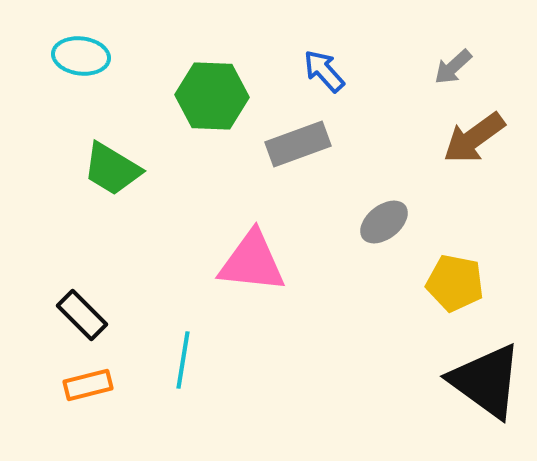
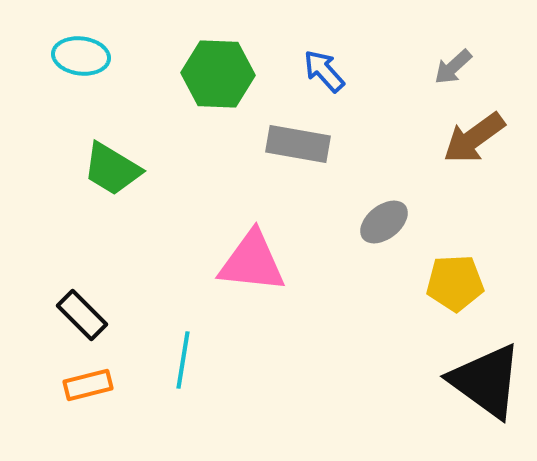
green hexagon: moved 6 px right, 22 px up
gray rectangle: rotated 30 degrees clockwise
yellow pentagon: rotated 14 degrees counterclockwise
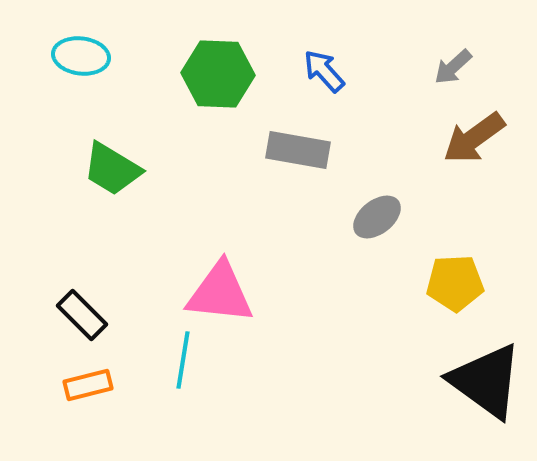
gray rectangle: moved 6 px down
gray ellipse: moved 7 px left, 5 px up
pink triangle: moved 32 px left, 31 px down
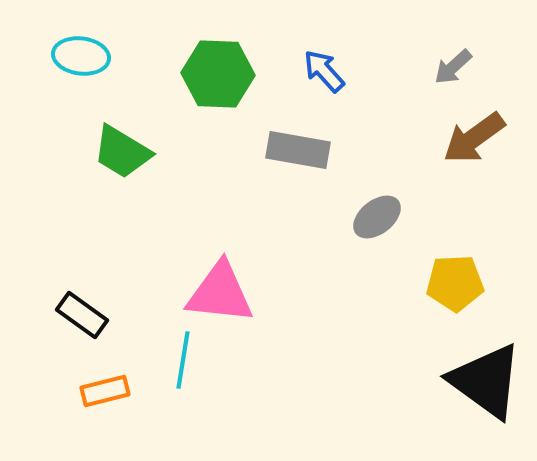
green trapezoid: moved 10 px right, 17 px up
black rectangle: rotated 9 degrees counterclockwise
orange rectangle: moved 17 px right, 6 px down
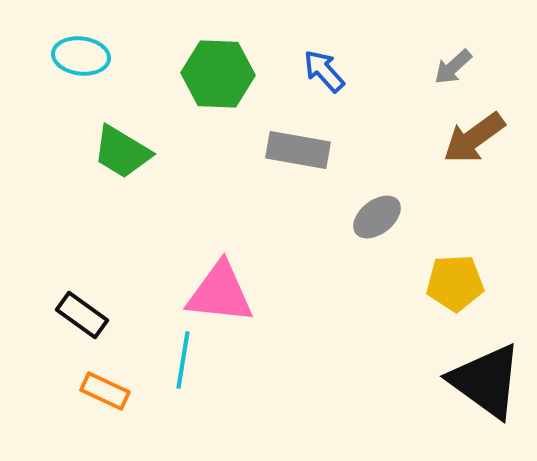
orange rectangle: rotated 39 degrees clockwise
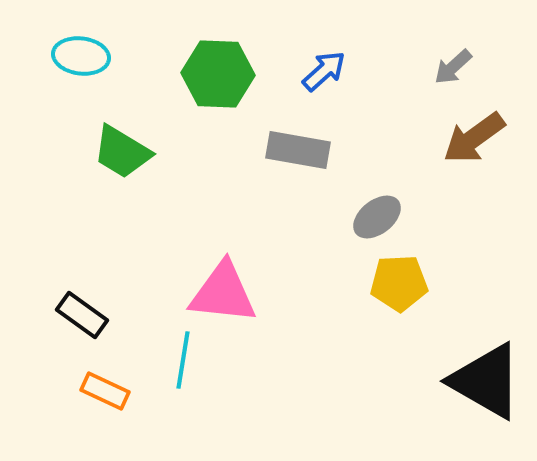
blue arrow: rotated 90 degrees clockwise
yellow pentagon: moved 56 px left
pink triangle: moved 3 px right
black triangle: rotated 6 degrees counterclockwise
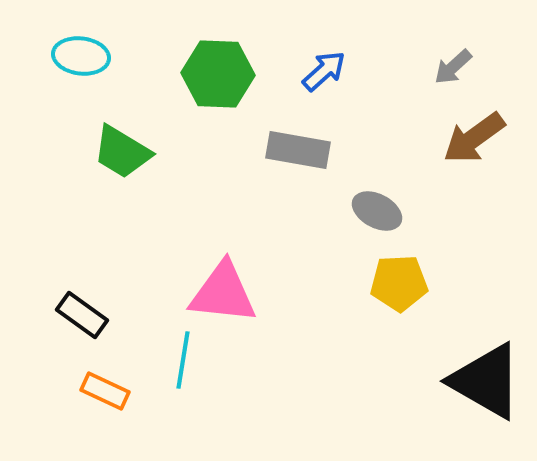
gray ellipse: moved 6 px up; rotated 66 degrees clockwise
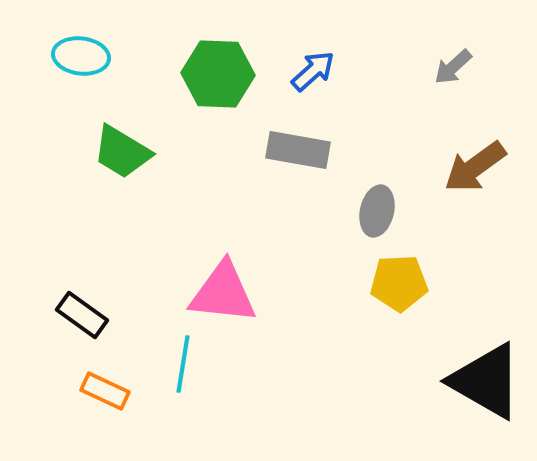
blue arrow: moved 11 px left
brown arrow: moved 1 px right, 29 px down
gray ellipse: rotated 75 degrees clockwise
cyan line: moved 4 px down
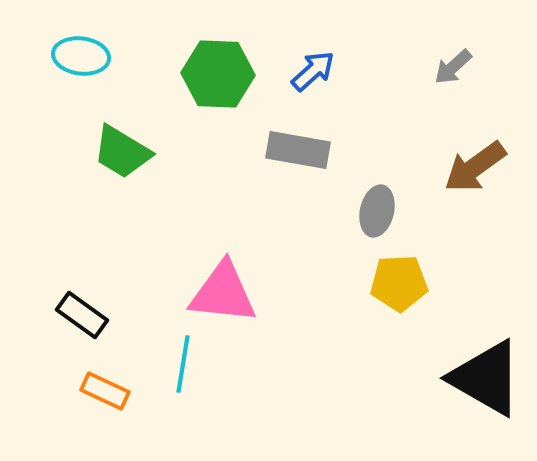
black triangle: moved 3 px up
